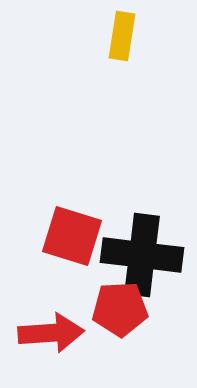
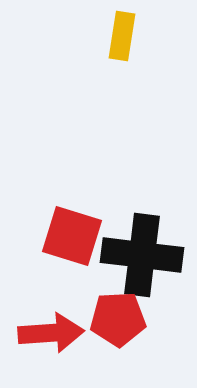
red pentagon: moved 2 px left, 10 px down
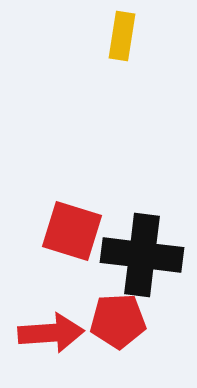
red square: moved 5 px up
red pentagon: moved 2 px down
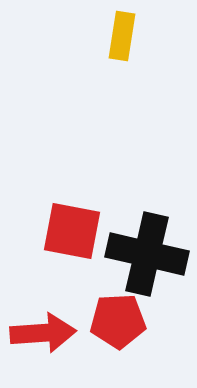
red square: rotated 6 degrees counterclockwise
black cross: moved 5 px right, 1 px up; rotated 6 degrees clockwise
red arrow: moved 8 px left
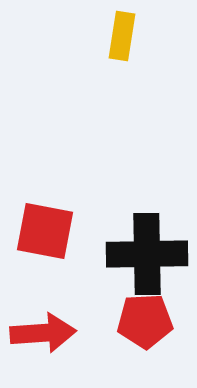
red square: moved 27 px left
black cross: rotated 14 degrees counterclockwise
red pentagon: moved 27 px right
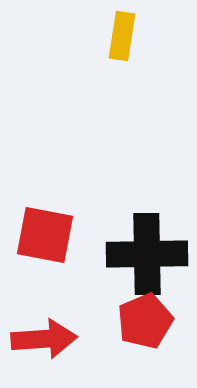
red square: moved 4 px down
red pentagon: rotated 20 degrees counterclockwise
red arrow: moved 1 px right, 6 px down
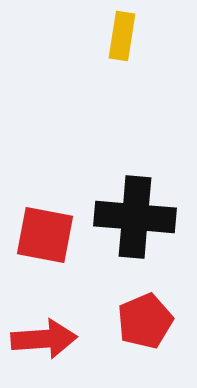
black cross: moved 12 px left, 37 px up; rotated 6 degrees clockwise
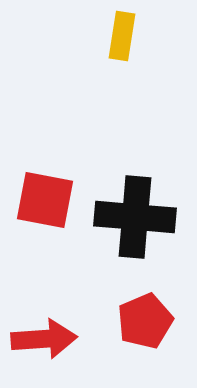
red square: moved 35 px up
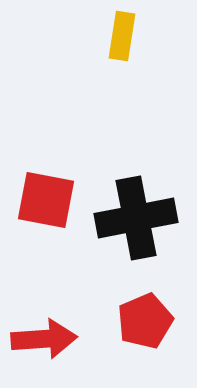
red square: moved 1 px right
black cross: moved 1 px right, 1 px down; rotated 16 degrees counterclockwise
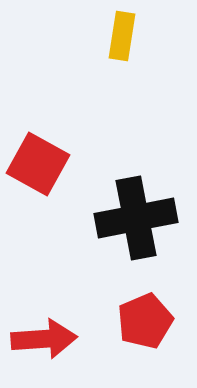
red square: moved 8 px left, 36 px up; rotated 18 degrees clockwise
